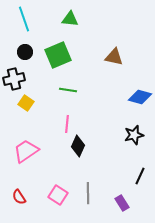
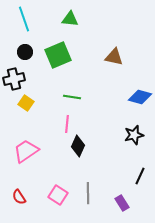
green line: moved 4 px right, 7 px down
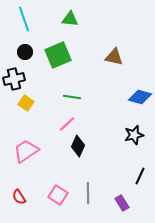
pink line: rotated 42 degrees clockwise
